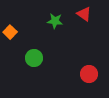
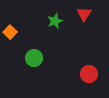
red triangle: rotated 28 degrees clockwise
green star: rotated 28 degrees counterclockwise
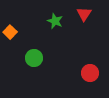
green star: rotated 28 degrees counterclockwise
red circle: moved 1 px right, 1 px up
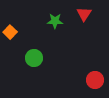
green star: rotated 21 degrees counterclockwise
red circle: moved 5 px right, 7 px down
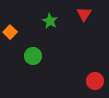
green star: moved 5 px left; rotated 28 degrees clockwise
green circle: moved 1 px left, 2 px up
red circle: moved 1 px down
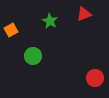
red triangle: rotated 35 degrees clockwise
orange square: moved 1 px right, 2 px up; rotated 16 degrees clockwise
red circle: moved 3 px up
